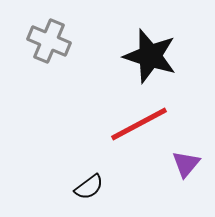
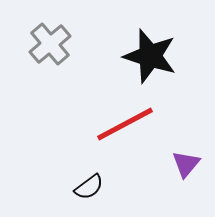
gray cross: moved 1 px right, 3 px down; rotated 27 degrees clockwise
red line: moved 14 px left
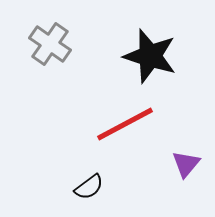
gray cross: rotated 15 degrees counterclockwise
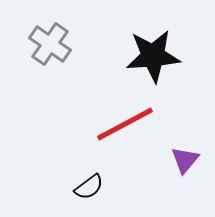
black star: moved 3 px right; rotated 22 degrees counterclockwise
purple triangle: moved 1 px left, 4 px up
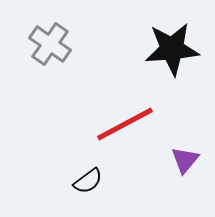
black star: moved 19 px right, 7 px up
black semicircle: moved 1 px left, 6 px up
